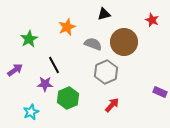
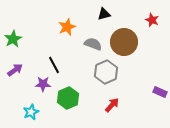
green star: moved 16 px left
purple star: moved 2 px left
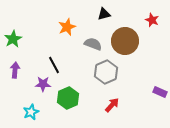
brown circle: moved 1 px right, 1 px up
purple arrow: rotated 49 degrees counterclockwise
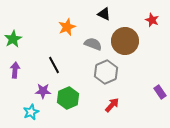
black triangle: rotated 40 degrees clockwise
purple star: moved 7 px down
purple rectangle: rotated 32 degrees clockwise
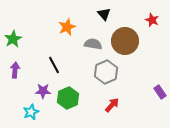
black triangle: rotated 24 degrees clockwise
gray semicircle: rotated 12 degrees counterclockwise
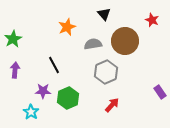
gray semicircle: rotated 18 degrees counterclockwise
cyan star: rotated 14 degrees counterclockwise
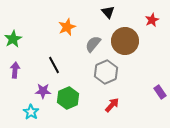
black triangle: moved 4 px right, 2 px up
red star: rotated 24 degrees clockwise
gray semicircle: rotated 42 degrees counterclockwise
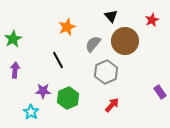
black triangle: moved 3 px right, 4 px down
black line: moved 4 px right, 5 px up
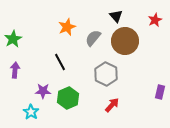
black triangle: moved 5 px right
red star: moved 3 px right
gray semicircle: moved 6 px up
black line: moved 2 px right, 2 px down
gray hexagon: moved 2 px down; rotated 10 degrees counterclockwise
purple rectangle: rotated 48 degrees clockwise
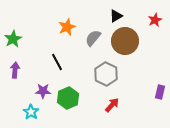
black triangle: rotated 40 degrees clockwise
black line: moved 3 px left
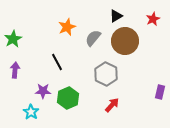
red star: moved 2 px left, 1 px up
